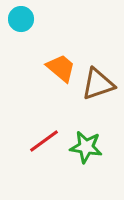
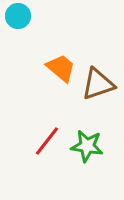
cyan circle: moved 3 px left, 3 px up
red line: moved 3 px right; rotated 16 degrees counterclockwise
green star: moved 1 px right, 1 px up
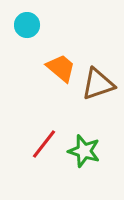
cyan circle: moved 9 px right, 9 px down
red line: moved 3 px left, 3 px down
green star: moved 3 px left, 5 px down; rotated 8 degrees clockwise
